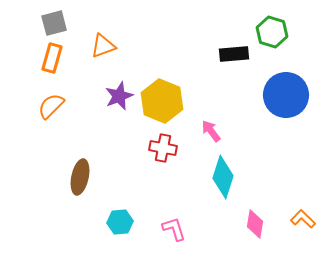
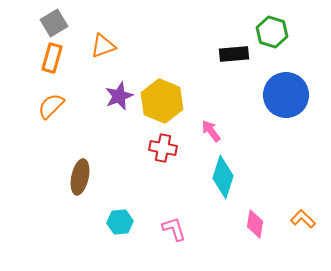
gray square: rotated 16 degrees counterclockwise
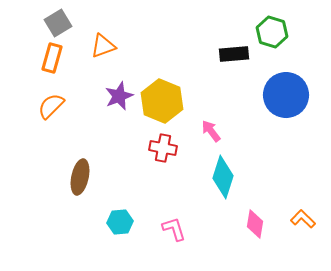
gray square: moved 4 px right
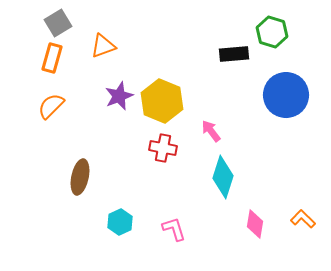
cyan hexagon: rotated 20 degrees counterclockwise
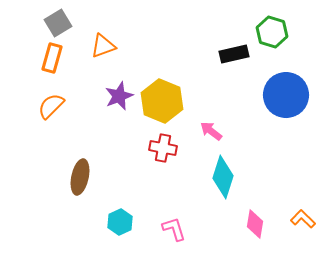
black rectangle: rotated 8 degrees counterclockwise
pink arrow: rotated 15 degrees counterclockwise
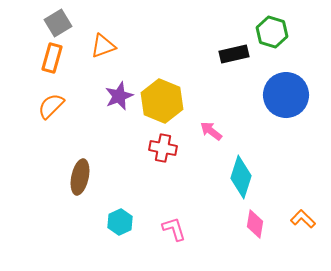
cyan diamond: moved 18 px right
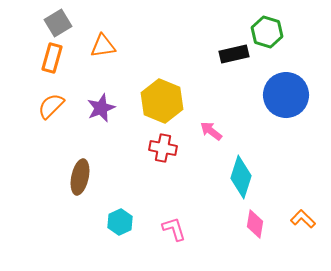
green hexagon: moved 5 px left
orange triangle: rotated 12 degrees clockwise
purple star: moved 18 px left, 12 px down
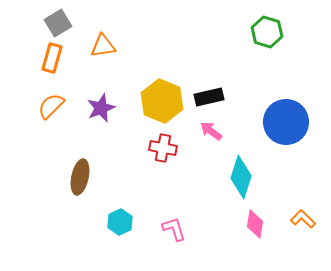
black rectangle: moved 25 px left, 43 px down
blue circle: moved 27 px down
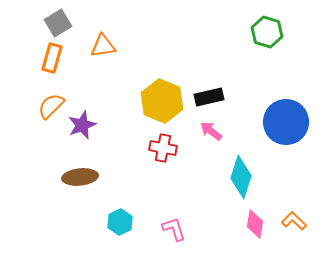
purple star: moved 19 px left, 17 px down
brown ellipse: rotated 72 degrees clockwise
orange L-shape: moved 9 px left, 2 px down
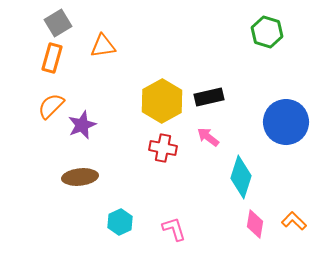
yellow hexagon: rotated 9 degrees clockwise
pink arrow: moved 3 px left, 6 px down
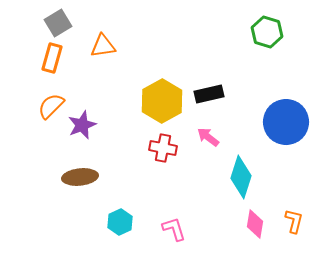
black rectangle: moved 3 px up
orange L-shape: rotated 60 degrees clockwise
